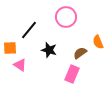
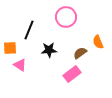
black line: rotated 18 degrees counterclockwise
black star: rotated 21 degrees counterclockwise
pink rectangle: rotated 30 degrees clockwise
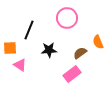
pink circle: moved 1 px right, 1 px down
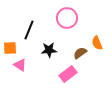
orange semicircle: moved 1 px left, 1 px down
pink rectangle: moved 4 px left
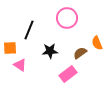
black star: moved 1 px right, 1 px down
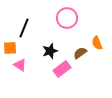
black line: moved 5 px left, 2 px up
black star: rotated 14 degrees counterclockwise
pink rectangle: moved 6 px left, 5 px up
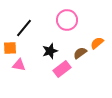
pink circle: moved 2 px down
black line: rotated 18 degrees clockwise
orange semicircle: rotated 72 degrees clockwise
pink triangle: moved 1 px left; rotated 24 degrees counterclockwise
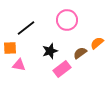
black line: moved 2 px right; rotated 12 degrees clockwise
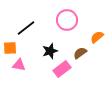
orange semicircle: moved 6 px up
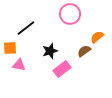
pink circle: moved 3 px right, 6 px up
brown semicircle: moved 4 px right, 2 px up
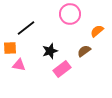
orange semicircle: moved 6 px up
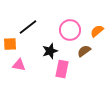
pink circle: moved 16 px down
black line: moved 2 px right, 1 px up
orange square: moved 4 px up
pink rectangle: rotated 42 degrees counterclockwise
